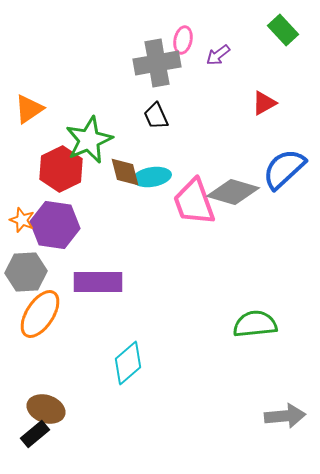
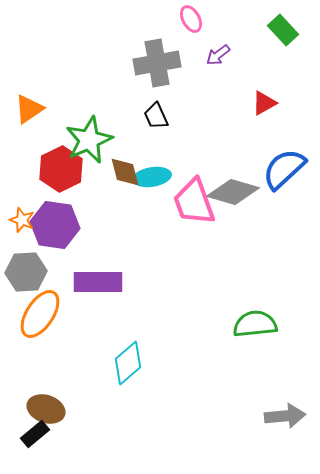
pink ellipse: moved 8 px right, 21 px up; rotated 40 degrees counterclockwise
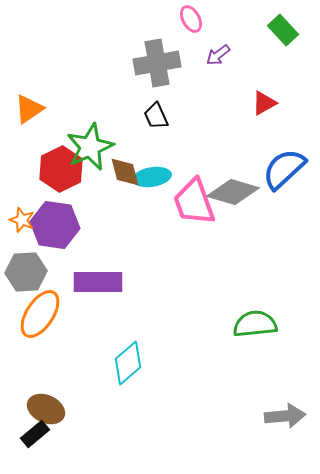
green star: moved 1 px right, 7 px down
brown ellipse: rotated 6 degrees clockwise
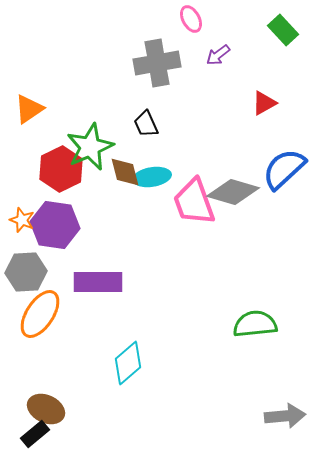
black trapezoid: moved 10 px left, 8 px down
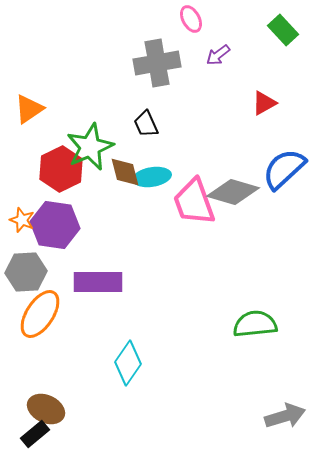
cyan diamond: rotated 15 degrees counterclockwise
gray arrow: rotated 12 degrees counterclockwise
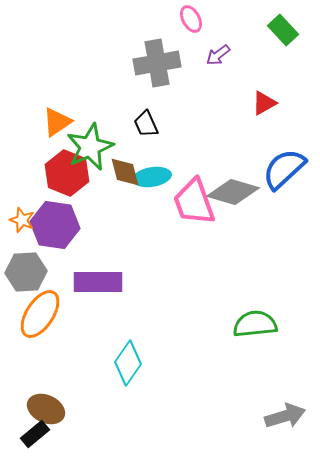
orange triangle: moved 28 px right, 13 px down
red hexagon: moved 6 px right, 4 px down; rotated 12 degrees counterclockwise
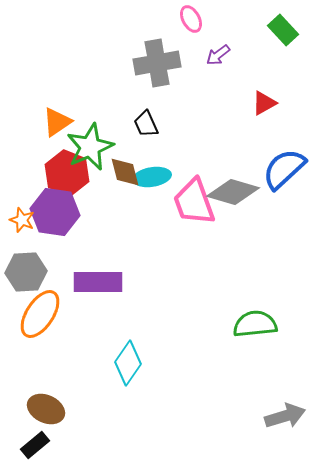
purple hexagon: moved 13 px up
black rectangle: moved 11 px down
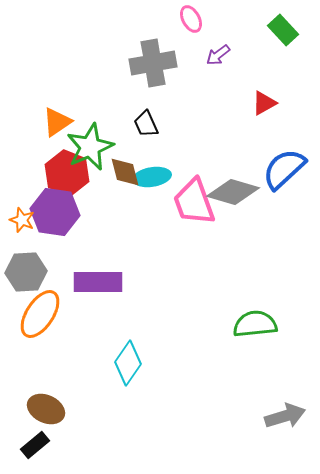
gray cross: moved 4 px left
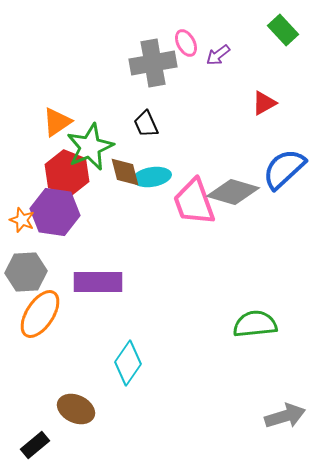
pink ellipse: moved 5 px left, 24 px down
brown ellipse: moved 30 px right
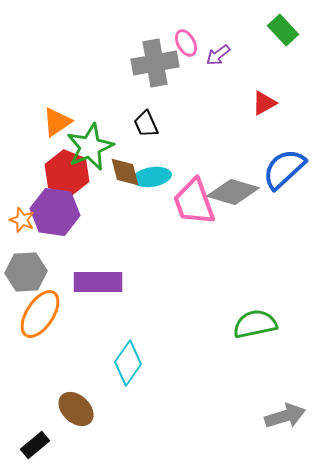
gray cross: moved 2 px right
green semicircle: rotated 6 degrees counterclockwise
brown ellipse: rotated 18 degrees clockwise
